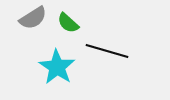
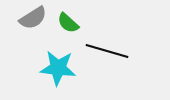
cyan star: moved 1 px right, 1 px down; rotated 27 degrees counterclockwise
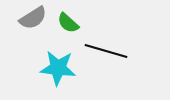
black line: moved 1 px left
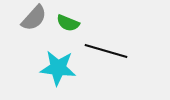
gray semicircle: moved 1 px right; rotated 16 degrees counterclockwise
green semicircle: rotated 20 degrees counterclockwise
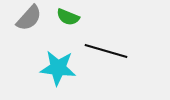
gray semicircle: moved 5 px left
green semicircle: moved 6 px up
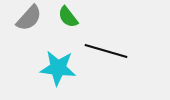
green semicircle: rotated 30 degrees clockwise
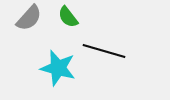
black line: moved 2 px left
cyan star: rotated 9 degrees clockwise
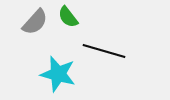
gray semicircle: moved 6 px right, 4 px down
cyan star: moved 6 px down
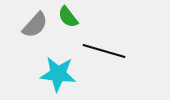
gray semicircle: moved 3 px down
cyan star: rotated 9 degrees counterclockwise
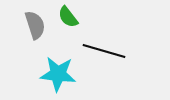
gray semicircle: rotated 60 degrees counterclockwise
